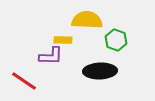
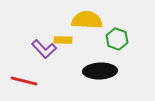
green hexagon: moved 1 px right, 1 px up
purple L-shape: moved 7 px left, 7 px up; rotated 45 degrees clockwise
red line: rotated 20 degrees counterclockwise
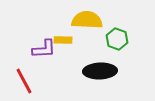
purple L-shape: rotated 50 degrees counterclockwise
red line: rotated 48 degrees clockwise
